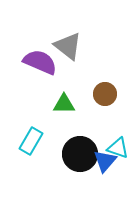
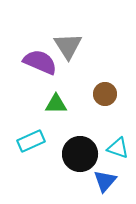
gray triangle: rotated 20 degrees clockwise
green triangle: moved 8 px left
cyan rectangle: rotated 36 degrees clockwise
blue triangle: moved 20 px down
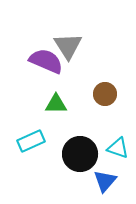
purple semicircle: moved 6 px right, 1 px up
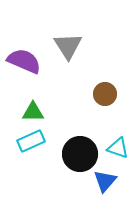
purple semicircle: moved 22 px left
green triangle: moved 23 px left, 8 px down
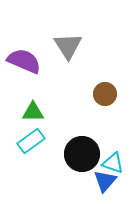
cyan rectangle: rotated 12 degrees counterclockwise
cyan triangle: moved 5 px left, 15 px down
black circle: moved 2 px right
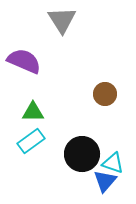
gray triangle: moved 6 px left, 26 px up
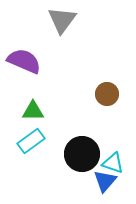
gray triangle: rotated 8 degrees clockwise
brown circle: moved 2 px right
green triangle: moved 1 px up
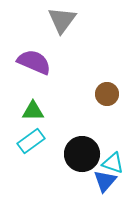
purple semicircle: moved 10 px right, 1 px down
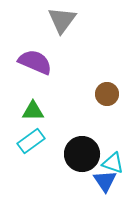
purple semicircle: moved 1 px right
blue triangle: rotated 15 degrees counterclockwise
